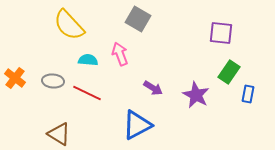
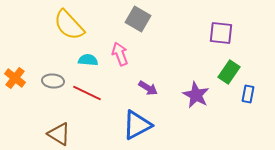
purple arrow: moved 5 px left
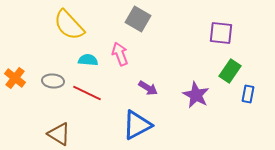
green rectangle: moved 1 px right, 1 px up
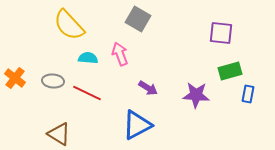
cyan semicircle: moved 2 px up
green rectangle: rotated 40 degrees clockwise
purple star: rotated 24 degrees counterclockwise
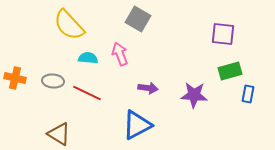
purple square: moved 2 px right, 1 px down
orange cross: rotated 25 degrees counterclockwise
purple arrow: rotated 24 degrees counterclockwise
purple star: moved 2 px left
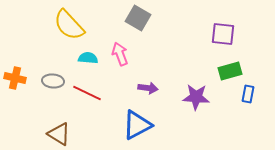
gray square: moved 1 px up
purple star: moved 2 px right, 2 px down
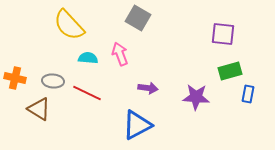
brown triangle: moved 20 px left, 25 px up
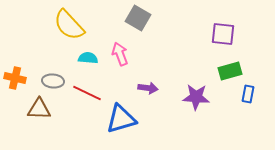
brown triangle: rotated 30 degrees counterclockwise
blue triangle: moved 16 px left, 6 px up; rotated 12 degrees clockwise
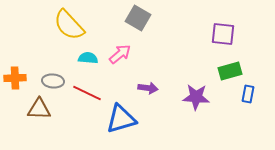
pink arrow: rotated 70 degrees clockwise
orange cross: rotated 15 degrees counterclockwise
